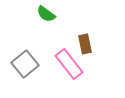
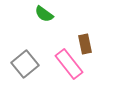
green semicircle: moved 2 px left
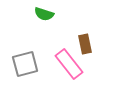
green semicircle: rotated 18 degrees counterclockwise
gray square: rotated 24 degrees clockwise
